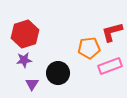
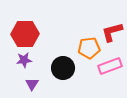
red hexagon: rotated 16 degrees clockwise
black circle: moved 5 px right, 5 px up
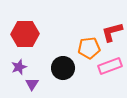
purple star: moved 5 px left, 7 px down; rotated 14 degrees counterclockwise
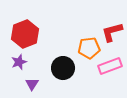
red hexagon: rotated 20 degrees counterclockwise
purple star: moved 5 px up
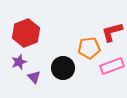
red hexagon: moved 1 px right, 1 px up
pink rectangle: moved 2 px right
purple triangle: moved 2 px right, 7 px up; rotated 16 degrees counterclockwise
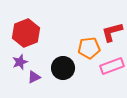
purple star: moved 1 px right
purple triangle: rotated 48 degrees clockwise
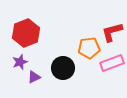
pink rectangle: moved 3 px up
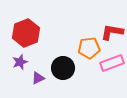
red L-shape: rotated 25 degrees clockwise
purple triangle: moved 4 px right, 1 px down
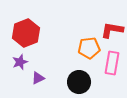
red L-shape: moved 2 px up
pink rectangle: rotated 60 degrees counterclockwise
black circle: moved 16 px right, 14 px down
